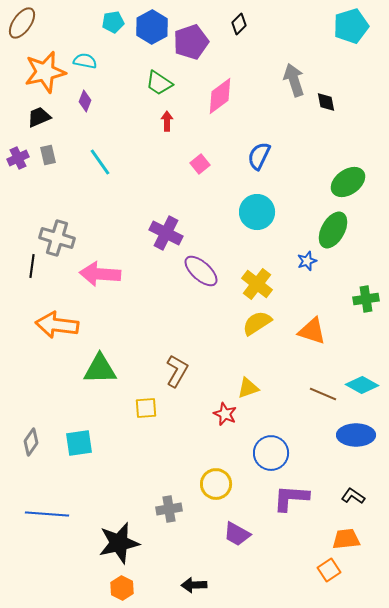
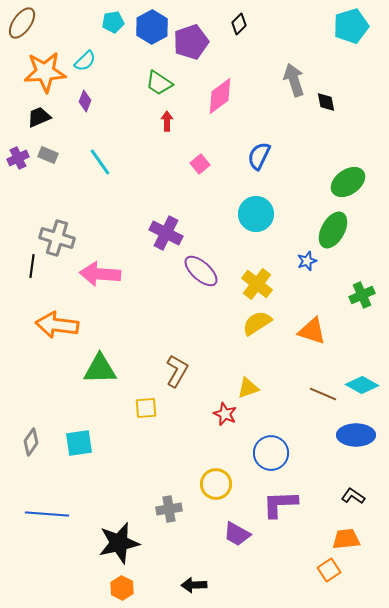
cyan semicircle at (85, 61): rotated 125 degrees clockwise
orange star at (45, 72): rotated 9 degrees clockwise
gray rectangle at (48, 155): rotated 54 degrees counterclockwise
cyan circle at (257, 212): moved 1 px left, 2 px down
green cross at (366, 299): moved 4 px left, 4 px up; rotated 15 degrees counterclockwise
purple L-shape at (291, 498): moved 11 px left, 6 px down; rotated 6 degrees counterclockwise
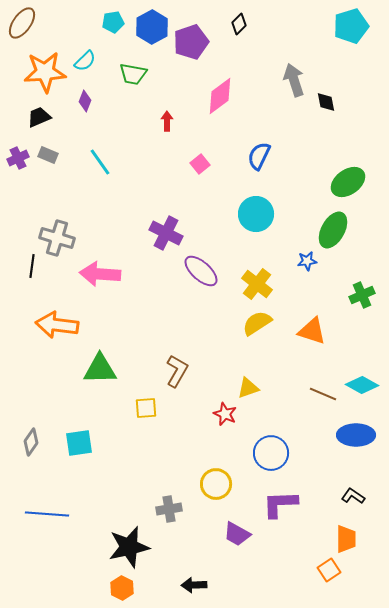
green trapezoid at (159, 83): moved 26 px left, 9 px up; rotated 24 degrees counterclockwise
blue star at (307, 261): rotated 12 degrees clockwise
orange trapezoid at (346, 539): rotated 96 degrees clockwise
black star at (119, 543): moved 10 px right, 4 px down
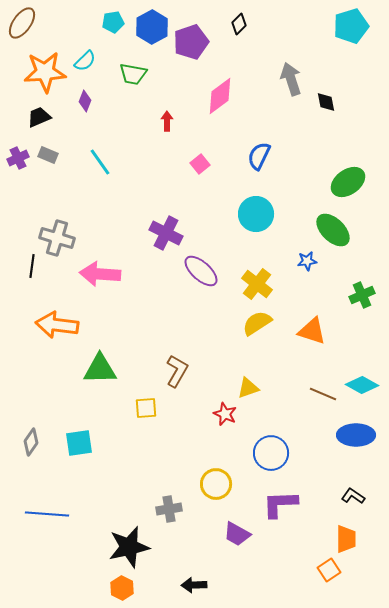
gray arrow at (294, 80): moved 3 px left, 1 px up
green ellipse at (333, 230): rotated 75 degrees counterclockwise
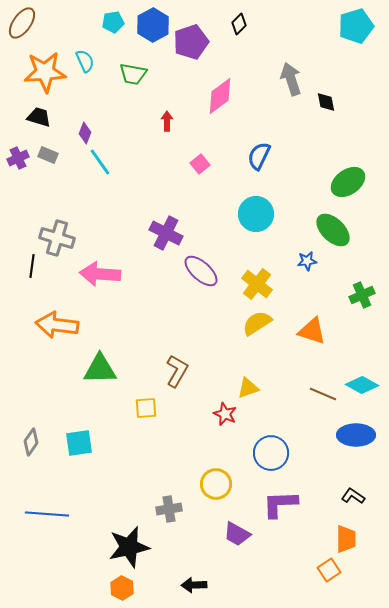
cyan pentagon at (351, 26): moved 5 px right
blue hexagon at (152, 27): moved 1 px right, 2 px up
cyan semicircle at (85, 61): rotated 70 degrees counterclockwise
purple diamond at (85, 101): moved 32 px down
black trapezoid at (39, 117): rotated 40 degrees clockwise
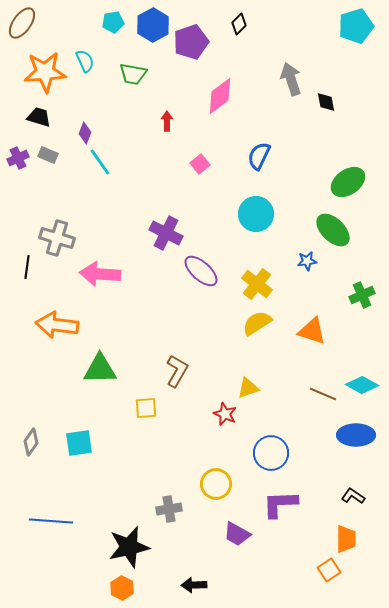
black line at (32, 266): moved 5 px left, 1 px down
blue line at (47, 514): moved 4 px right, 7 px down
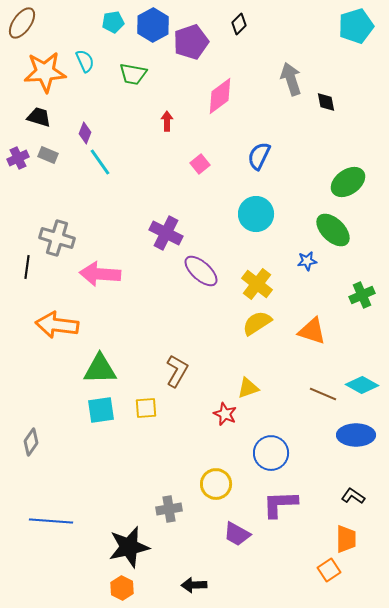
cyan square at (79, 443): moved 22 px right, 33 px up
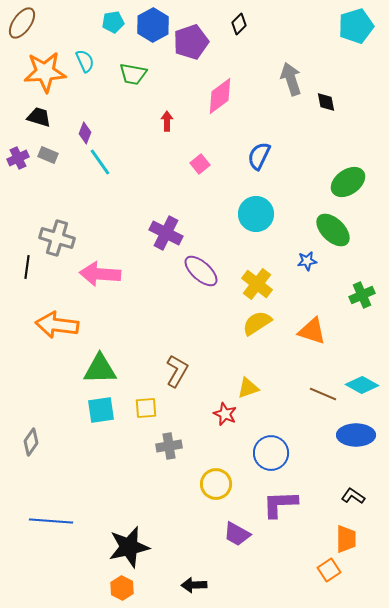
gray cross at (169, 509): moved 63 px up
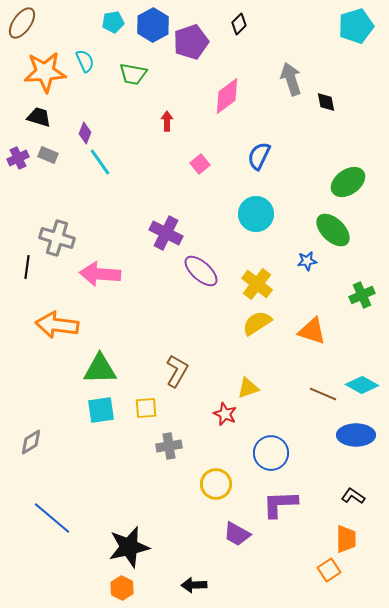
pink diamond at (220, 96): moved 7 px right
gray diamond at (31, 442): rotated 24 degrees clockwise
blue line at (51, 521): moved 1 px right, 3 px up; rotated 36 degrees clockwise
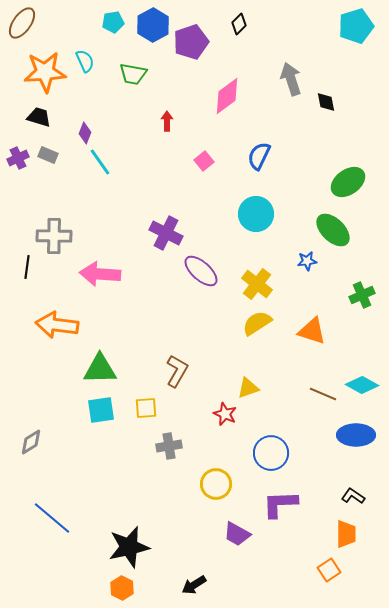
pink square at (200, 164): moved 4 px right, 3 px up
gray cross at (57, 238): moved 3 px left, 2 px up; rotated 16 degrees counterclockwise
orange trapezoid at (346, 539): moved 5 px up
black arrow at (194, 585): rotated 30 degrees counterclockwise
